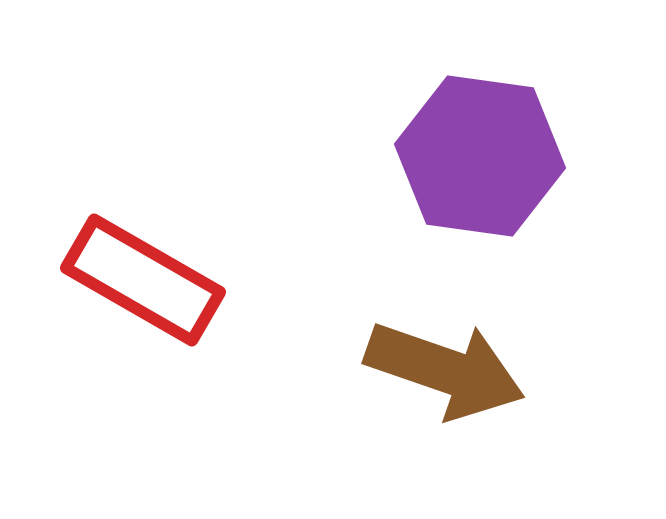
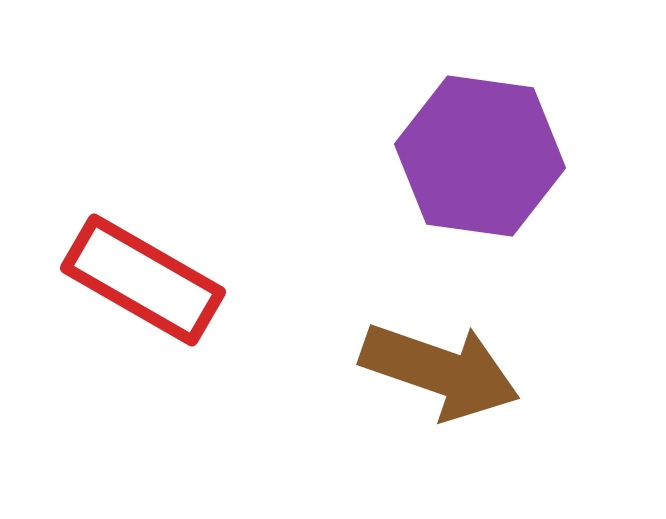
brown arrow: moved 5 px left, 1 px down
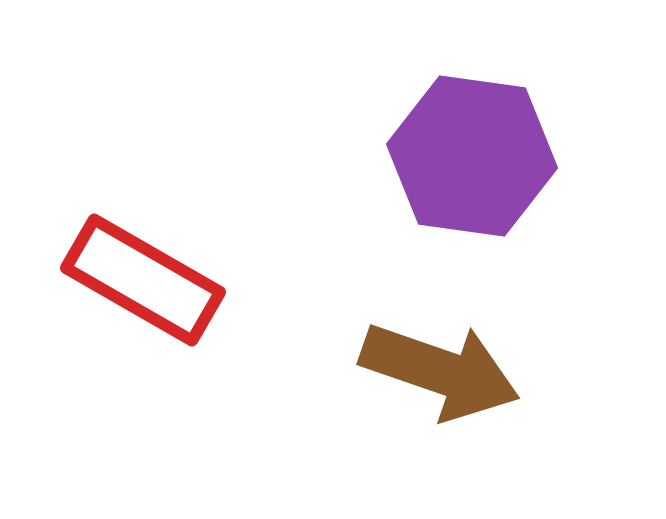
purple hexagon: moved 8 px left
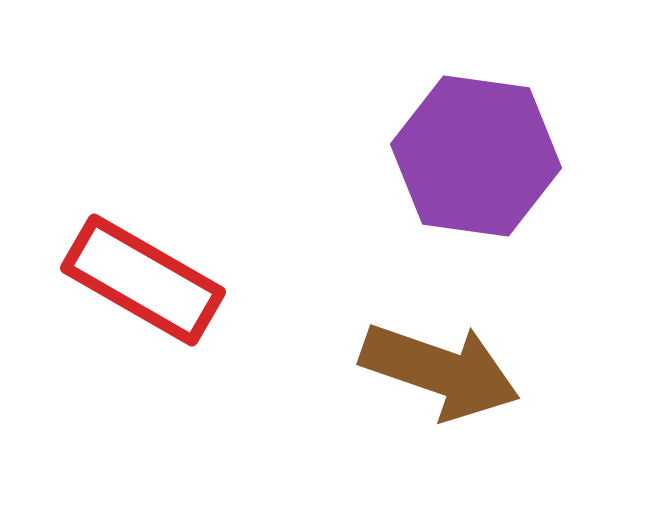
purple hexagon: moved 4 px right
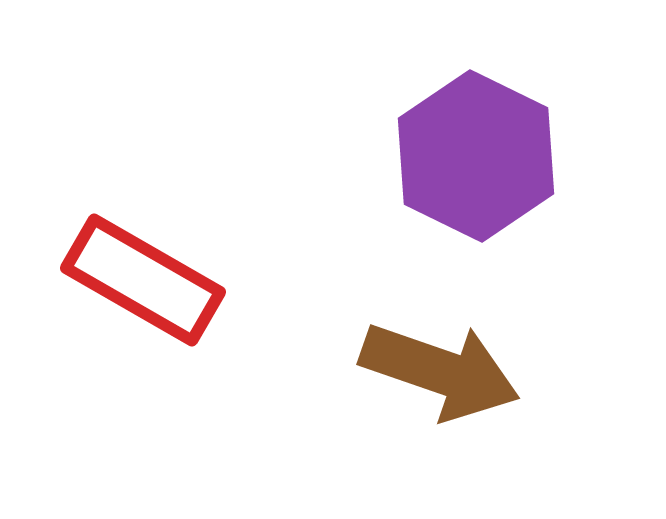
purple hexagon: rotated 18 degrees clockwise
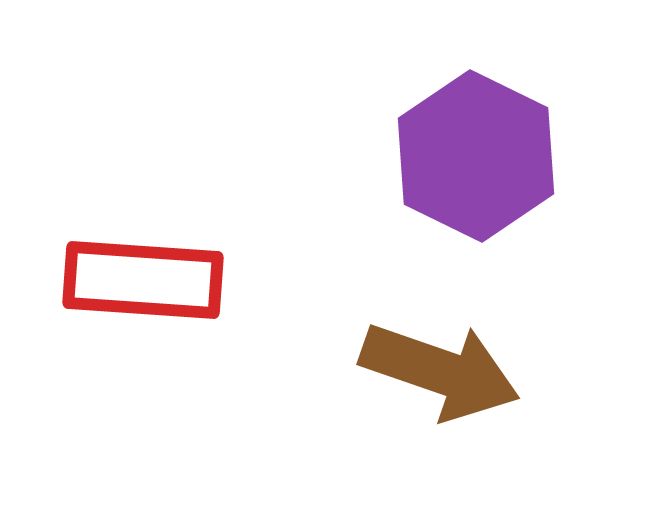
red rectangle: rotated 26 degrees counterclockwise
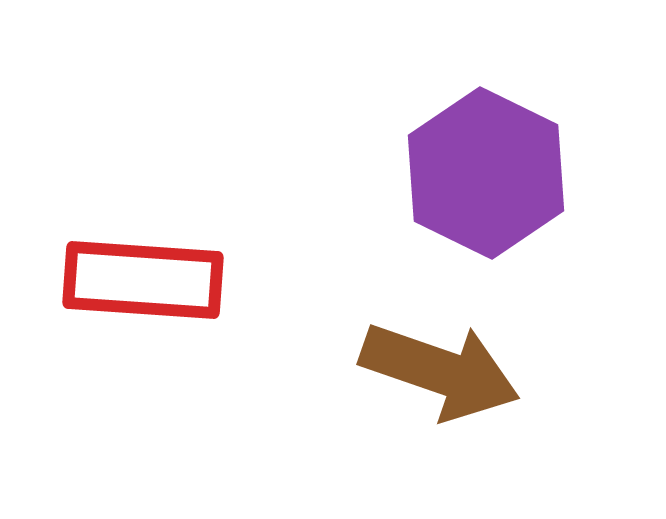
purple hexagon: moved 10 px right, 17 px down
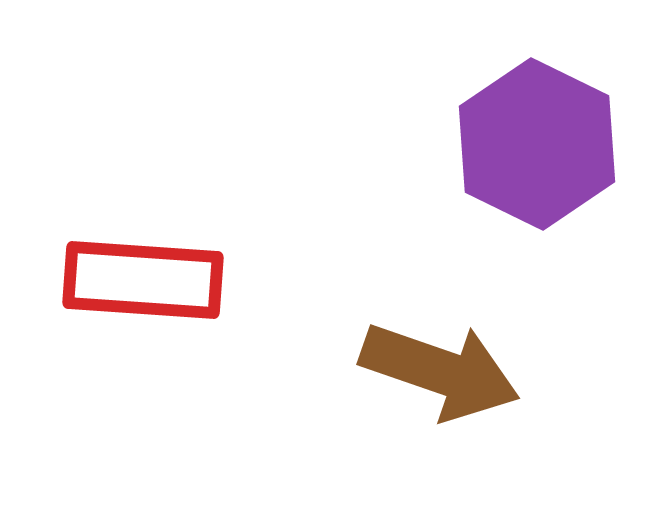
purple hexagon: moved 51 px right, 29 px up
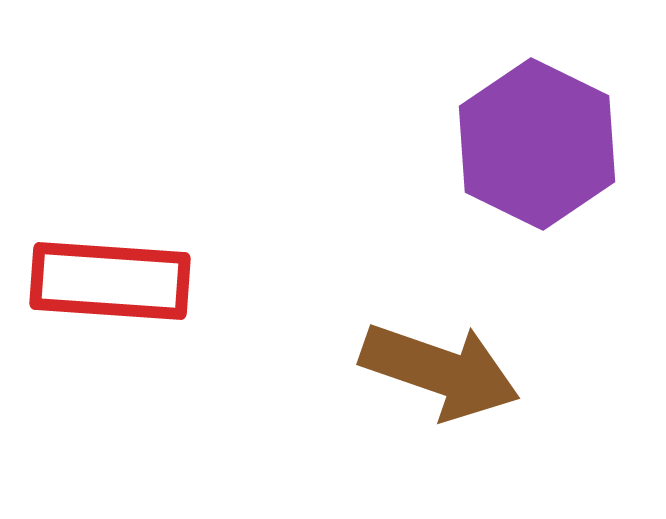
red rectangle: moved 33 px left, 1 px down
